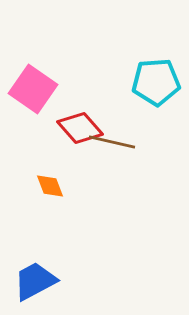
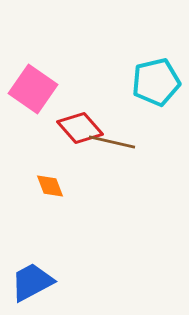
cyan pentagon: rotated 9 degrees counterclockwise
blue trapezoid: moved 3 px left, 1 px down
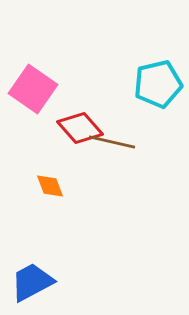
cyan pentagon: moved 2 px right, 2 px down
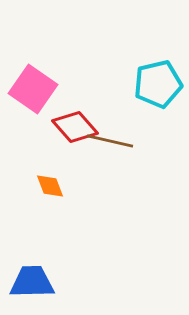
red diamond: moved 5 px left, 1 px up
brown line: moved 2 px left, 1 px up
blue trapezoid: rotated 27 degrees clockwise
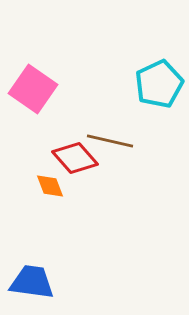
cyan pentagon: moved 1 px right; rotated 12 degrees counterclockwise
red diamond: moved 31 px down
blue trapezoid: rotated 9 degrees clockwise
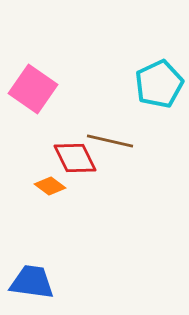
red diamond: rotated 15 degrees clockwise
orange diamond: rotated 32 degrees counterclockwise
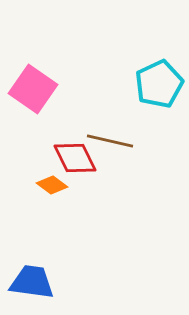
orange diamond: moved 2 px right, 1 px up
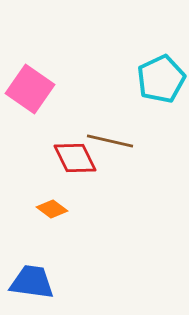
cyan pentagon: moved 2 px right, 5 px up
pink square: moved 3 px left
orange diamond: moved 24 px down
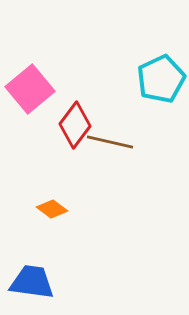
pink square: rotated 15 degrees clockwise
brown line: moved 1 px down
red diamond: moved 33 px up; rotated 63 degrees clockwise
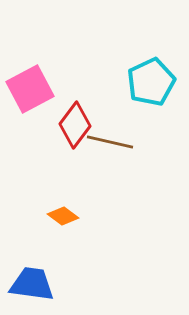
cyan pentagon: moved 10 px left, 3 px down
pink square: rotated 12 degrees clockwise
orange diamond: moved 11 px right, 7 px down
blue trapezoid: moved 2 px down
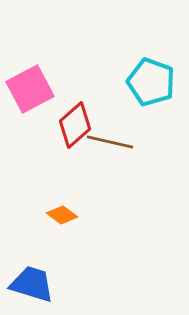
cyan pentagon: rotated 27 degrees counterclockwise
red diamond: rotated 12 degrees clockwise
orange diamond: moved 1 px left, 1 px up
blue trapezoid: rotated 9 degrees clockwise
